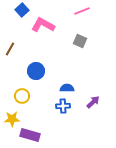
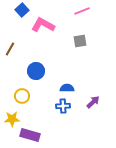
gray square: rotated 32 degrees counterclockwise
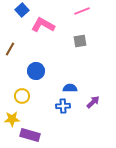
blue semicircle: moved 3 px right
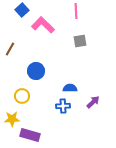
pink line: moved 6 px left; rotated 70 degrees counterclockwise
pink L-shape: rotated 15 degrees clockwise
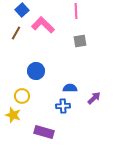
brown line: moved 6 px right, 16 px up
purple arrow: moved 1 px right, 4 px up
yellow star: moved 1 px right, 4 px up; rotated 21 degrees clockwise
purple rectangle: moved 14 px right, 3 px up
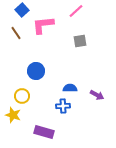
pink line: rotated 49 degrees clockwise
pink L-shape: rotated 50 degrees counterclockwise
brown line: rotated 64 degrees counterclockwise
purple arrow: moved 3 px right, 3 px up; rotated 72 degrees clockwise
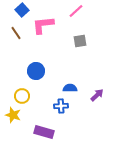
purple arrow: rotated 72 degrees counterclockwise
blue cross: moved 2 px left
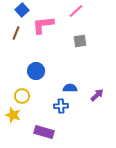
brown line: rotated 56 degrees clockwise
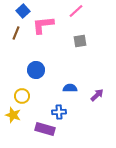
blue square: moved 1 px right, 1 px down
blue circle: moved 1 px up
blue cross: moved 2 px left, 6 px down
purple rectangle: moved 1 px right, 3 px up
